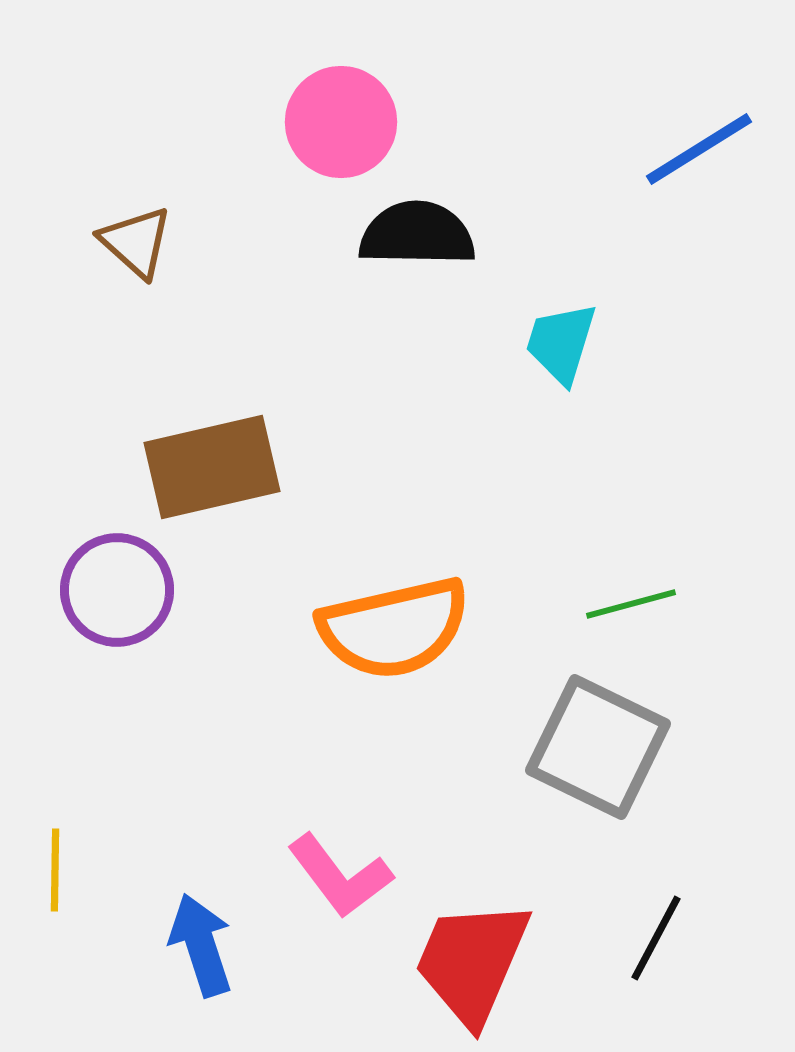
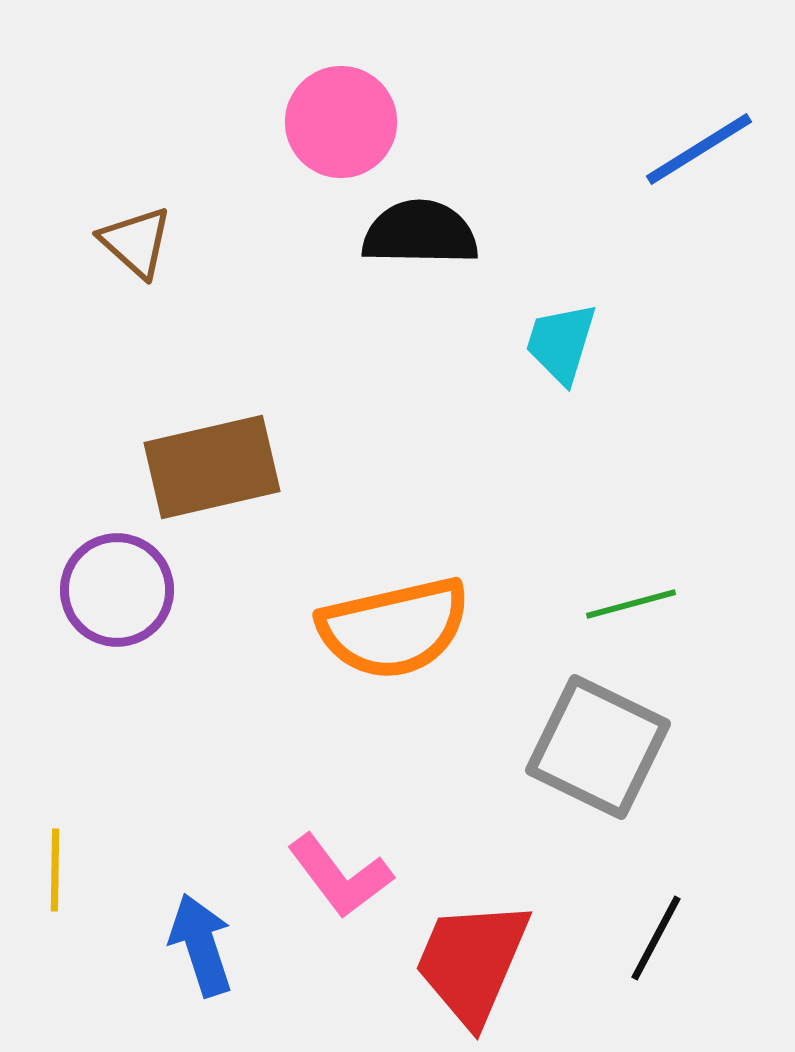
black semicircle: moved 3 px right, 1 px up
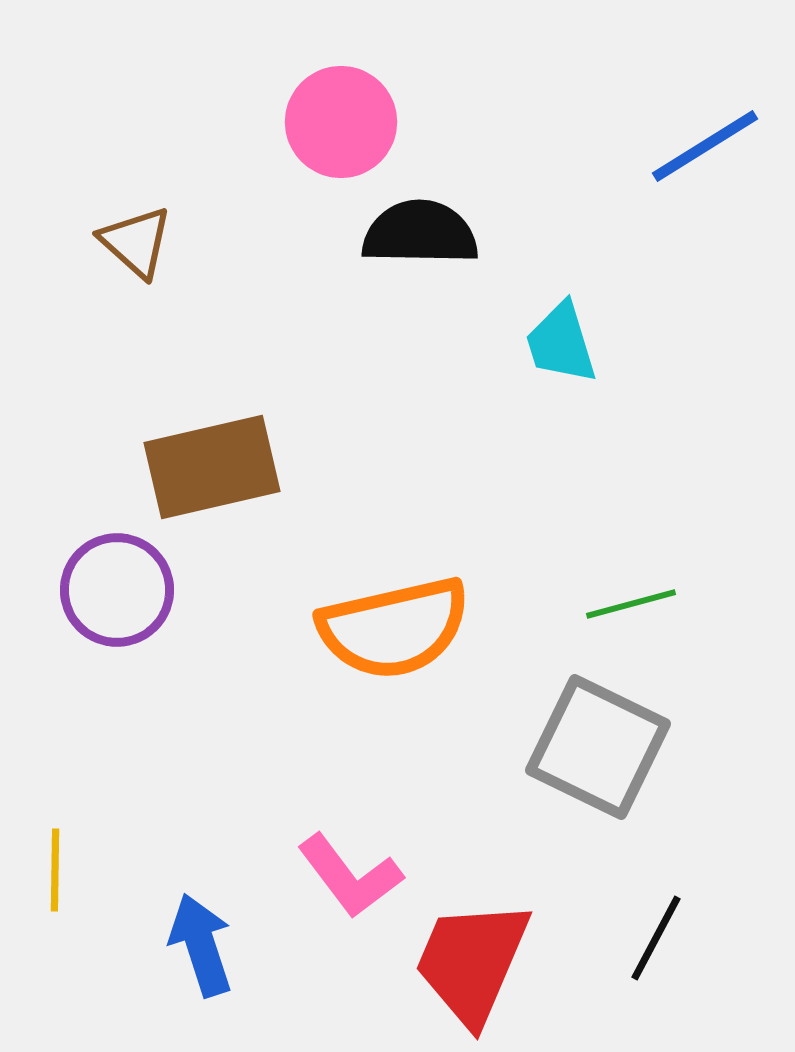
blue line: moved 6 px right, 3 px up
cyan trapezoid: rotated 34 degrees counterclockwise
pink L-shape: moved 10 px right
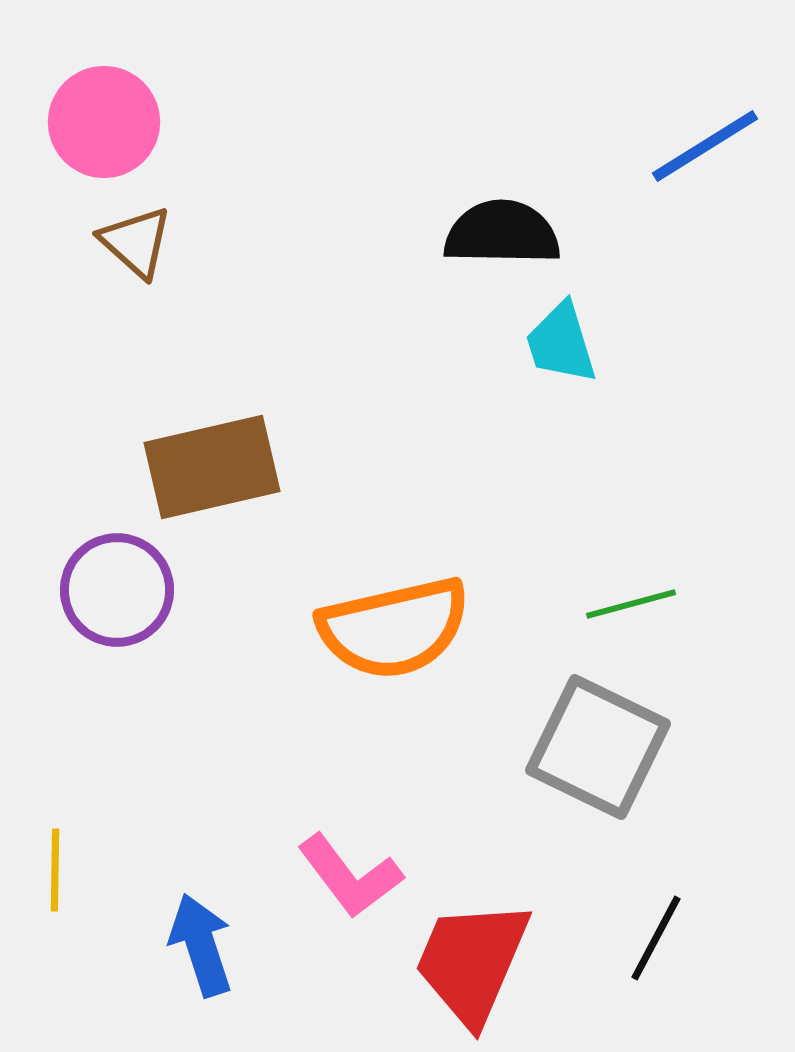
pink circle: moved 237 px left
black semicircle: moved 82 px right
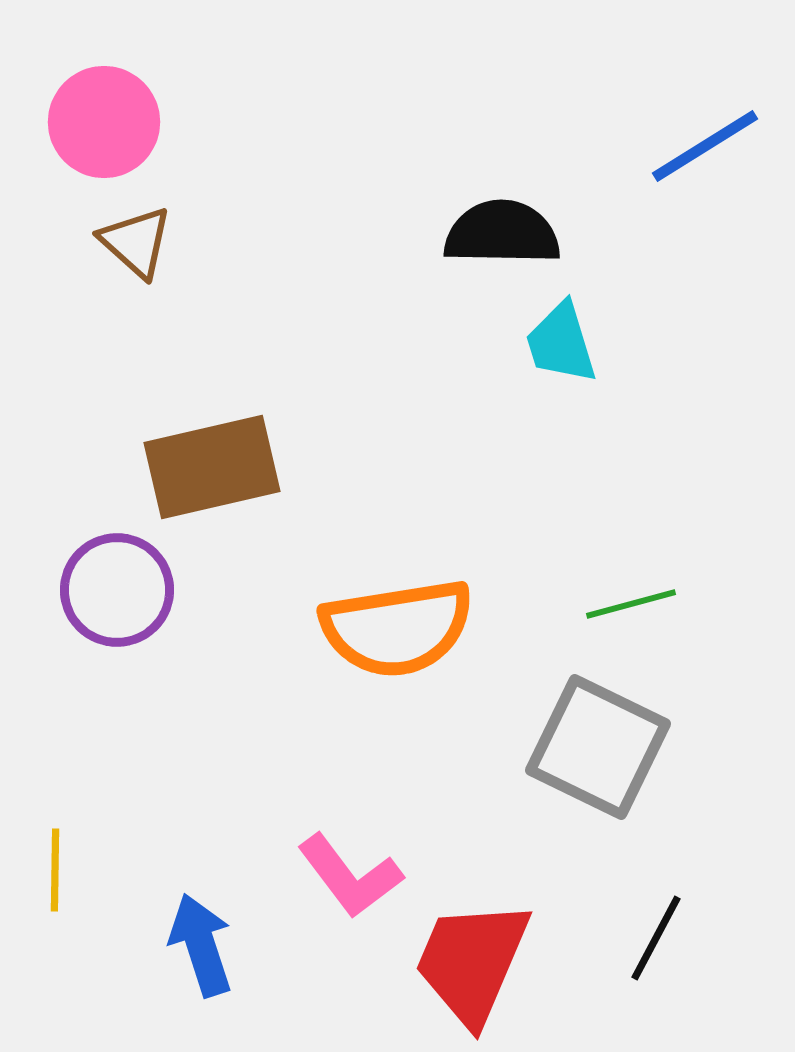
orange semicircle: moved 3 px right; rotated 4 degrees clockwise
